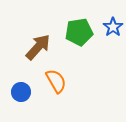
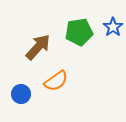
orange semicircle: rotated 85 degrees clockwise
blue circle: moved 2 px down
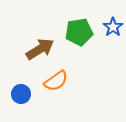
brown arrow: moved 2 px right, 2 px down; rotated 16 degrees clockwise
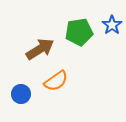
blue star: moved 1 px left, 2 px up
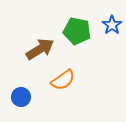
green pentagon: moved 2 px left, 1 px up; rotated 20 degrees clockwise
orange semicircle: moved 7 px right, 1 px up
blue circle: moved 3 px down
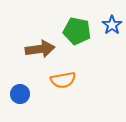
brown arrow: rotated 24 degrees clockwise
orange semicircle: rotated 25 degrees clockwise
blue circle: moved 1 px left, 3 px up
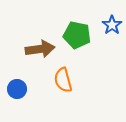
green pentagon: moved 4 px down
orange semicircle: rotated 85 degrees clockwise
blue circle: moved 3 px left, 5 px up
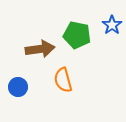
blue circle: moved 1 px right, 2 px up
